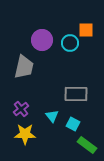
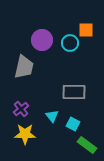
gray rectangle: moved 2 px left, 2 px up
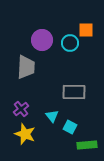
gray trapezoid: moved 2 px right; rotated 10 degrees counterclockwise
cyan square: moved 3 px left, 3 px down
yellow star: rotated 20 degrees clockwise
green rectangle: rotated 42 degrees counterclockwise
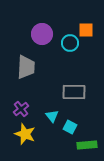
purple circle: moved 6 px up
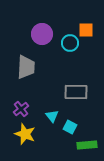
gray rectangle: moved 2 px right
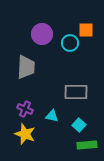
purple cross: moved 4 px right; rotated 28 degrees counterclockwise
cyan triangle: rotated 40 degrees counterclockwise
cyan square: moved 9 px right, 2 px up; rotated 16 degrees clockwise
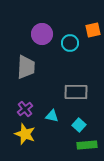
orange square: moved 7 px right; rotated 14 degrees counterclockwise
purple cross: rotated 28 degrees clockwise
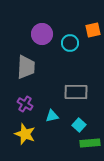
purple cross: moved 5 px up; rotated 21 degrees counterclockwise
cyan triangle: rotated 24 degrees counterclockwise
green rectangle: moved 3 px right, 2 px up
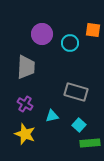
orange square: rotated 21 degrees clockwise
gray rectangle: rotated 15 degrees clockwise
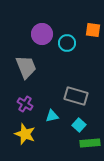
cyan circle: moved 3 px left
gray trapezoid: rotated 25 degrees counterclockwise
gray rectangle: moved 4 px down
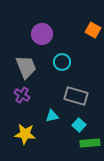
orange square: rotated 21 degrees clockwise
cyan circle: moved 5 px left, 19 px down
purple cross: moved 3 px left, 9 px up
yellow star: rotated 15 degrees counterclockwise
